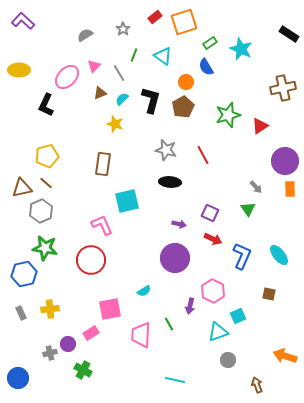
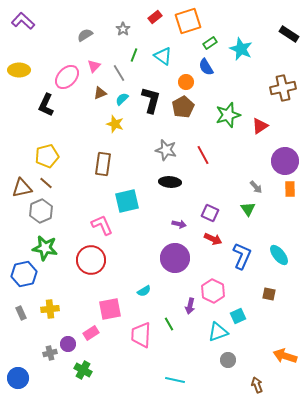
orange square at (184, 22): moved 4 px right, 1 px up
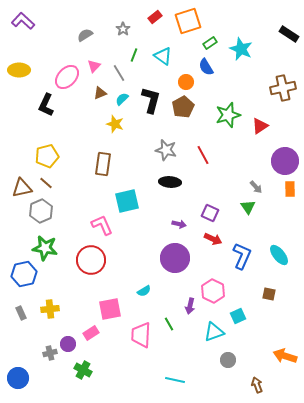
green triangle at (248, 209): moved 2 px up
cyan triangle at (218, 332): moved 4 px left
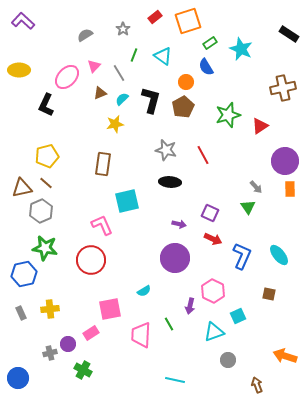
yellow star at (115, 124): rotated 30 degrees counterclockwise
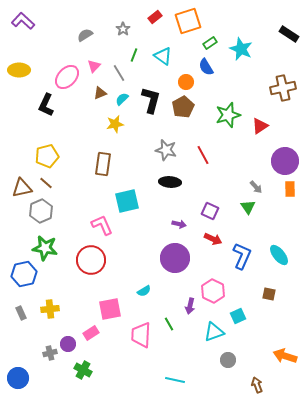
purple square at (210, 213): moved 2 px up
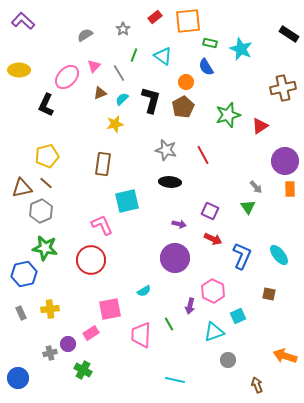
orange square at (188, 21): rotated 12 degrees clockwise
green rectangle at (210, 43): rotated 48 degrees clockwise
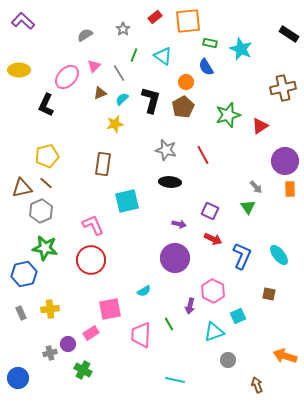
pink L-shape at (102, 225): moved 9 px left
